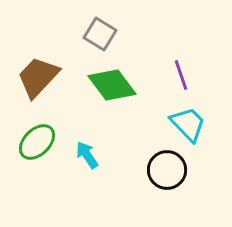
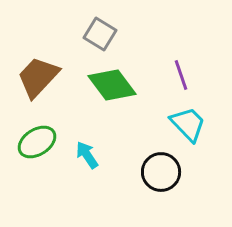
green ellipse: rotated 12 degrees clockwise
black circle: moved 6 px left, 2 px down
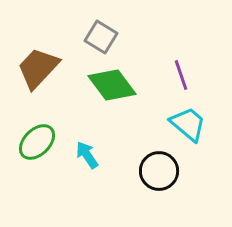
gray square: moved 1 px right, 3 px down
brown trapezoid: moved 9 px up
cyan trapezoid: rotated 6 degrees counterclockwise
green ellipse: rotated 12 degrees counterclockwise
black circle: moved 2 px left, 1 px up
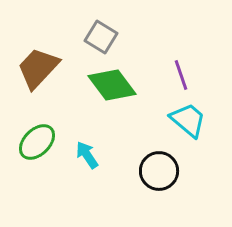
cyan trapezoid: moved 4 px up
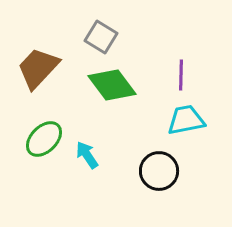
purple line: rotated 20 degrees clockwise
cyan trapezoid: moved 2 px left; rotated 51 degrees counterclockwise
green ellipse: moved 7 px right, 3 px up
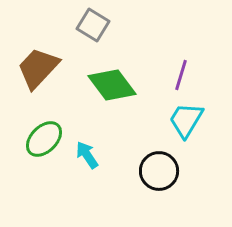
gray square: moved 8 px left, 12 px up
purple line: rotated 16 degrees clockwise
cyan trapezoid: rotated 48 degrees counterclockwise
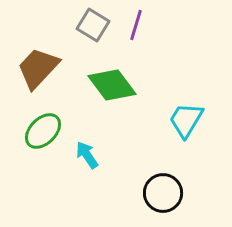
purple line: moved 45 px left, 50 px up
green ellipse: moved 1 px left, 8 px up
black circle: moved 4 px right, 22 px down
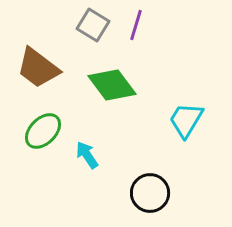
brown trapezoid: rotated 96 degrees counterclockwise
black circle: moved 13 px left
